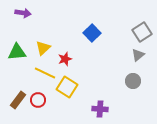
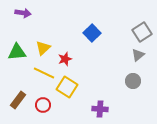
yellow line: moved 1 px left
red circle: moved 5 px right, 5 px down
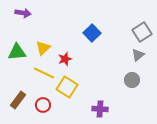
gray circle: moved 1 px left, 1 px up
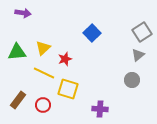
yellow square: moved 1 px right, 2 px down; rotated 15 degrees counterclockwise
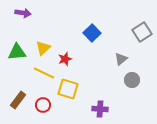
gray triangle: moved 17 px left, 4 px down
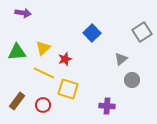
brown rectangle: moved 1 px left, 1 px down
purple cross: moved 7 px right, 3 px up
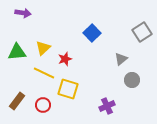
purple cross: rotated 28 degrees counterclockwise
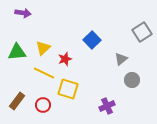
blue square: moved 7 px down
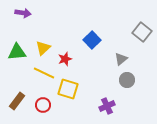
gray square: rotated 18 degrees counterclockwise
gray circle: moved 5 px left
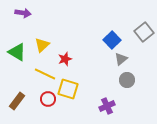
gray square: moved 2 px right; rotated 12 degrees clockwise
blue square: moved 20 px right
yellow triangle: moved 1 px left, 3 px up
green triangle: rotated 36 degrees clockwise
yellow line: moved 1 px right, 1 px down
red circle: moved 5 px right, 6 px up
